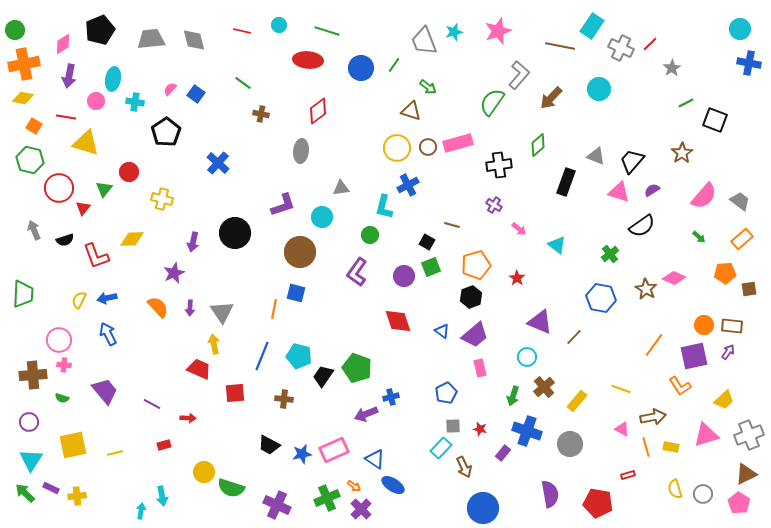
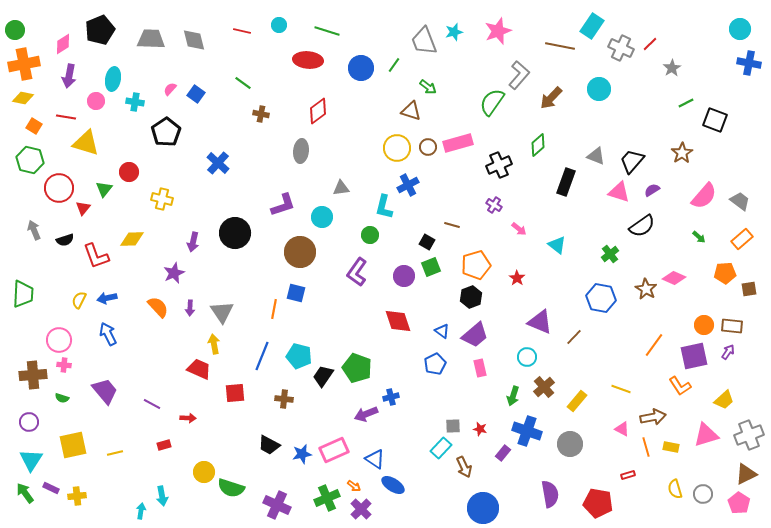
gray trapezoid at (151, 39): rotated 8 degrees clockwise
black cross at (499, 165): rotated 15 degrees counterclockwise
blue pentagon at (446, 393): moved 11 px left, 29 px up
green arrow at (25, 493): rotated 10 degrees clockwise
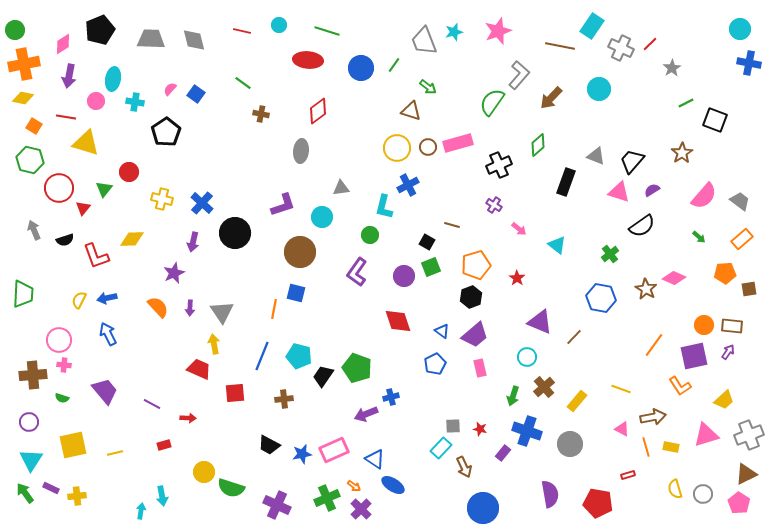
blue cross at (218, 163): moved 16 px left, 40 px down
brown cross at (284, 399): rotated 12 degrees counterclockwise
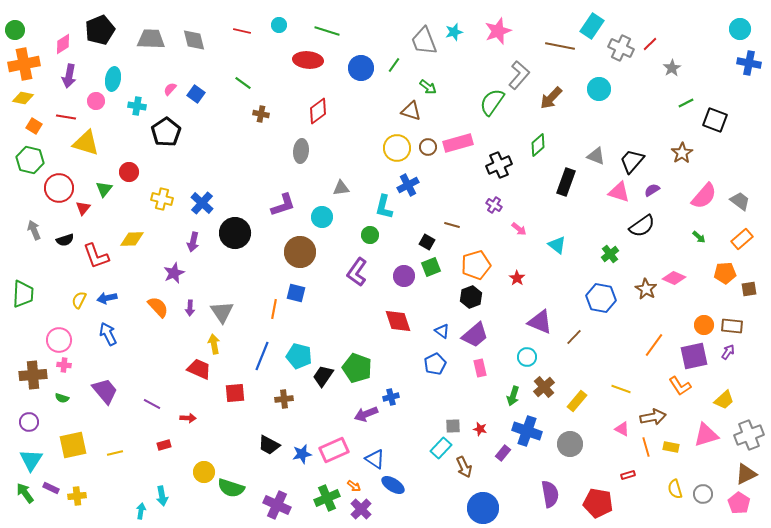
cyan cross at (135, 102): moved 2 px right, 4 px down
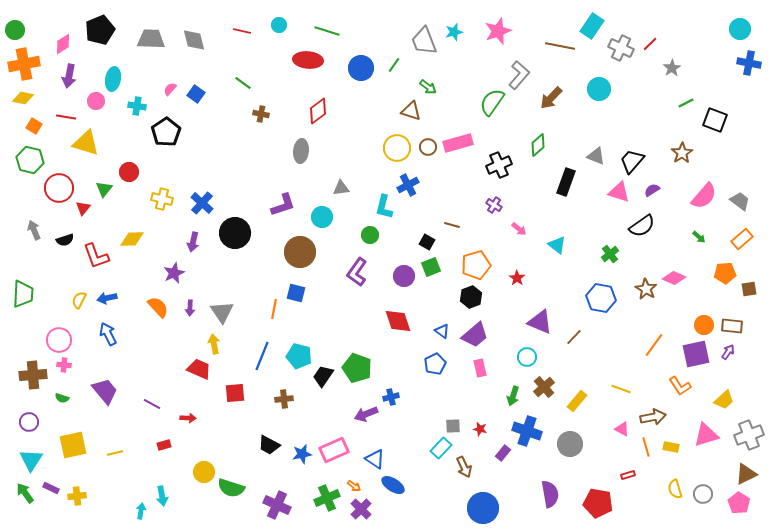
purple square at (694, 356): moved 2 px right, 2 px up
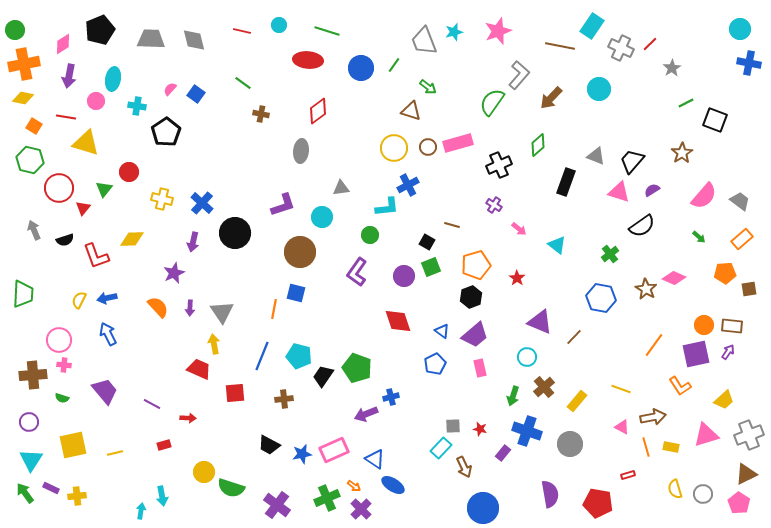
yellow circle at (397, 148): moved 3 px left
cyan L-shape at (384, 207): moved 3 px right; rotated 110 degrees counterclockwise
pink triangle at (622, 429): moved 2 px up
purple cross at (277, 505): rotated 12 degrees clockwise
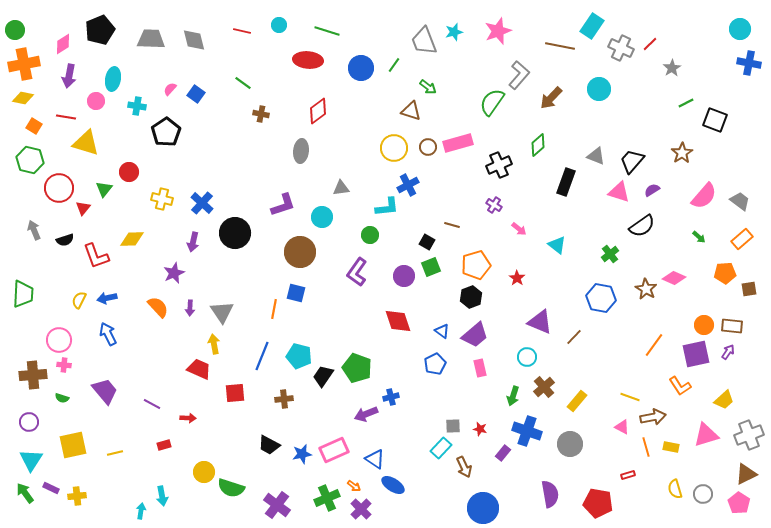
yellow line at (621, 389): moved 9 px right, 8 px down
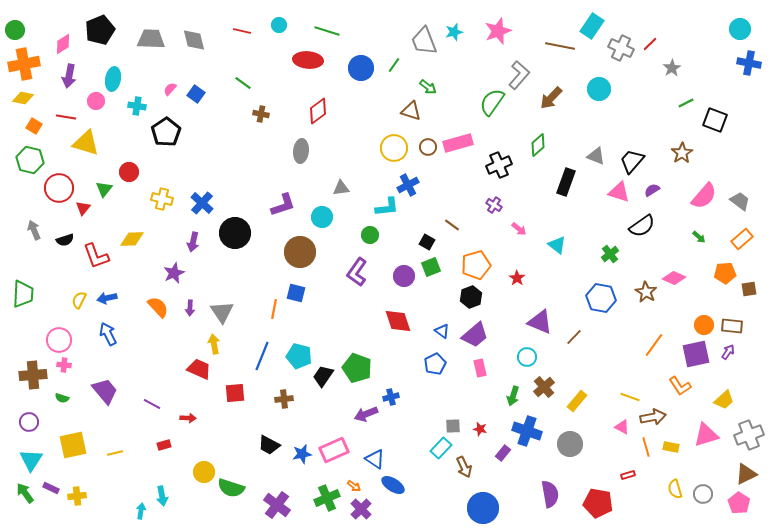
brown line at (452, 225): rotated 21 degrees clockwise
brown star at (646, 289): moved 3 px down
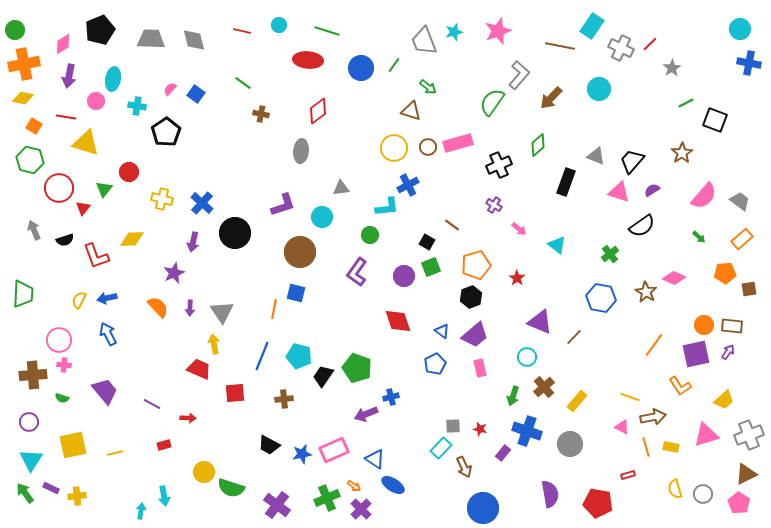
cyan arrow at (162, 496): moved 2 px right
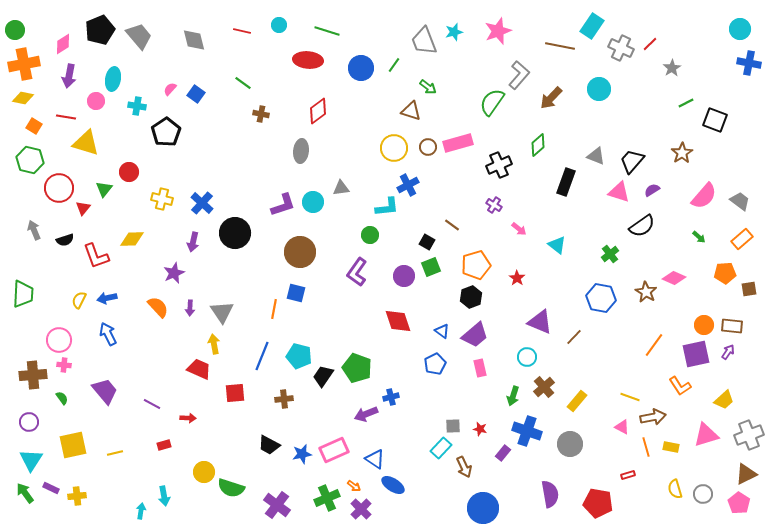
gray trapezoid at (151, 39): moved 12 px left, 3 px up; rotated 48 degrees clockwise
cyan circle at (322, 217): moved 9 px left, 15 px up
green semicircle at (62, 398): rotated 144 degrees counterclockwise
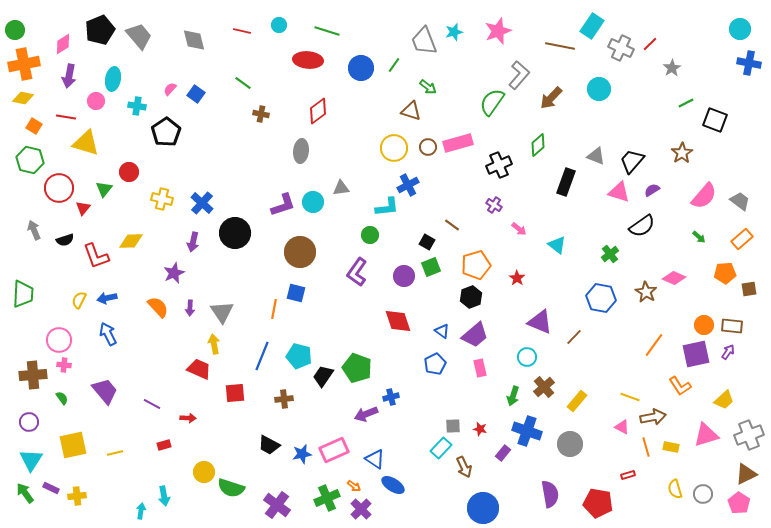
yellow diamond at (132, 239): moved 1 px left, 2 px down
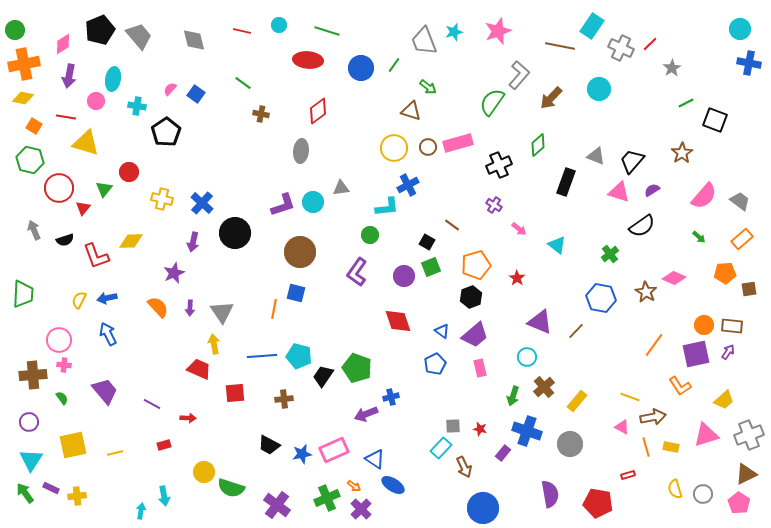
brown line at (574, 337): moved 2 px right, 6 px up
blue line at (262, 356): rotated 64 degrees clockwise
